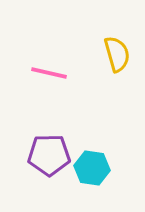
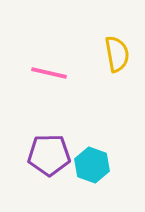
yellow semicircle: rotated 6 degrees clockwise
cyan hexagon: moved 3 px up; rotated 12 degrees clockwise
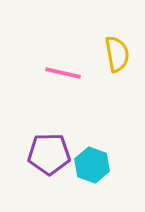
pink line: moved 14 px right
purple pentagon: moved 1 px up
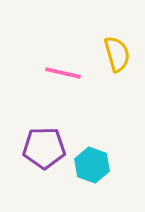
yellow semicircle: rotated 6 degrees counterclockwise
purple pentagon: moved 5 px left, 6 px up
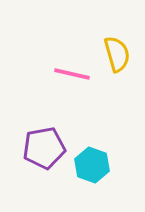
pink line: moved 9 px right, 1 px down
purple pentagon: rotated 9 degrees counterclockwise
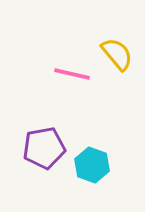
yellow semicircle: rotated 24 degrees counterclockwise
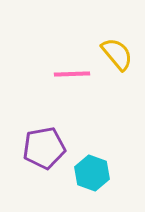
pink line: rotated 15 degrees counterclockwise
cyan hexagon: moved 8 px down
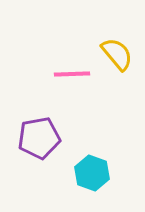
purple pentagon: moved 5 px left, 10 px up
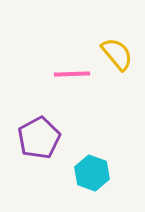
purple pentagon: rotated 18 degrees counterclockwise
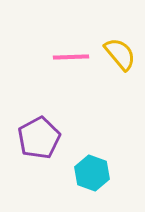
yellow semicircle: moved 3 px right
pink line: moved 1 px left, 17 px up
